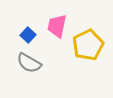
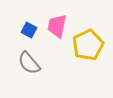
blue square: moved 1 px right, 5 px up; rotated 14 degrees counterclockwise
gray semicircle: rotated 20 degrees clockwise
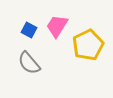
pink trapezoid: rotated 20 degrees clockwise
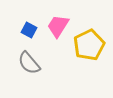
pink trapezoid: moved 1 px right
yellow pentagon: moved 1 px right
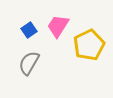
blue square: rotated 28 degrees clockwise
gray semicircle: rotated 70 degrees clockwise
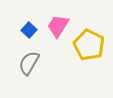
blue square: rotated 14 degrees counterclockwise
yellow pentagon: rotated 20 degrees counterclockwise
